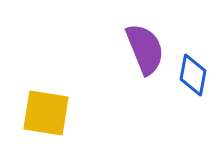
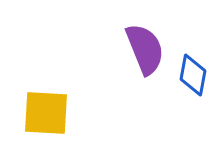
yellow square: rotated 6 degrees counterclockwise
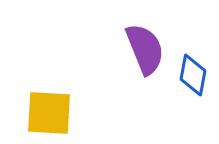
yellow square: moved 3 px right
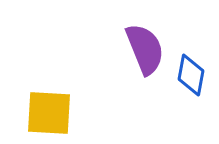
blue diamond: moved 2 px left
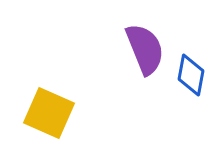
yellow square: rotated 21 degrees clockwise
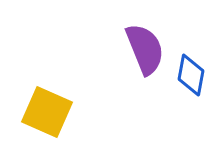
yellow square: moved 2 px left, 1 px up
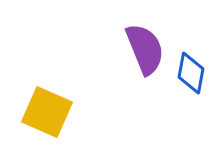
blue diamond: moved 2 px up
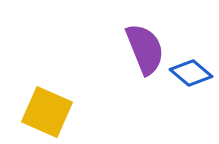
blue diamond: rotated 60 degrees counterclockwise
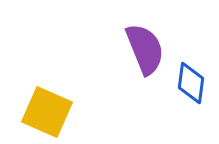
blue diamond: moved 10 px down; rotated 57 degrees clockwise
